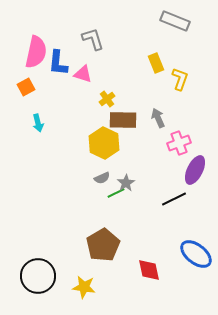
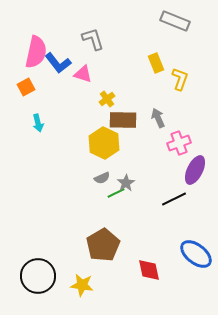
blue L-shape: rotated 44 degrees counterclockwise
yellow star: moved 2 px left, 2 px up
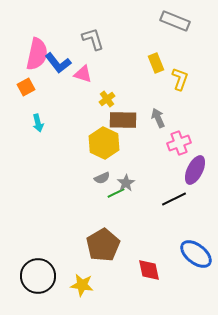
pink semicircle: moved 1 px right, 2 px down
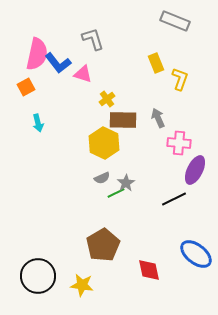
pink cross: rotated 25 degrees clockwise
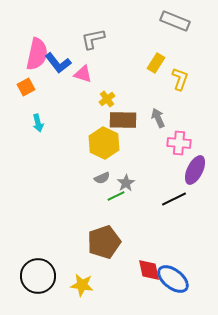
gray L-shape: rotated 85 degrees counterclockwise
yellow rectangle: rotated 54 degrees clockwise
green line: moved 3 px down
brown pentagon: moved 1 px right, 3 px up; rotated 12 degrees clockwise
blue ellipse: moved 23 px left, 25 px down
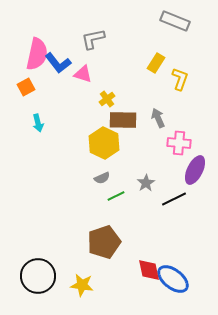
gray star: moved 20 px right
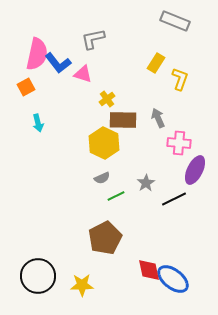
brown pentagon: moved 1 px right, 4 px up; rotated 8 degrees counterclockwise
yellow star: rotated 10 degrees counterclockwise
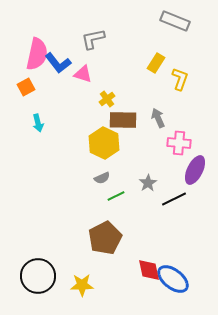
gray star: moved 2 px right
